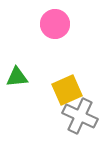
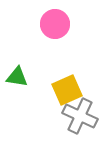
green triangle: rotated 15 degrees clockwise
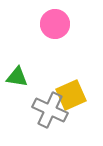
yellow square: moved 4 px right, 5 px down
gray cross: moved 30 px left, 6 px up
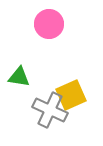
pink circle: moved 6 px left
green triangle: moved 2 px right
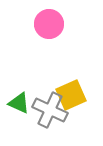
green triangle: moved 26 px down; rotated 15 degrees clockwise
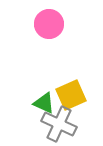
green triangle: moved 25 px right
gray cross: moved 9 px right, 14 px down
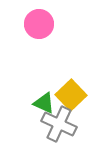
pink circle: moved 10 px left
yellow square: rotated 20 degrees counterclockwise
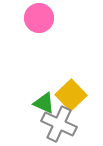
pink circle: moved 6 px up
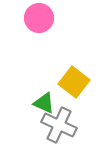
yellow square: moved 3 px right, 13 px up; rotated 8 degrees counterclockwise
gray cross: moved 1 px down
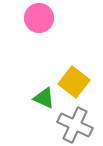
green triangle: moved 5 px up
gray cross: moved 16 px right
